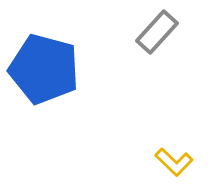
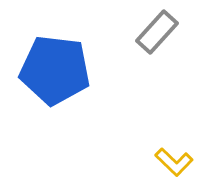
blue pentagon: moved 11 px right, 1 px down; rotated 8 degrees counterclockwise
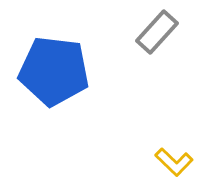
blue pentagon: moved 1 px left, 1 px down
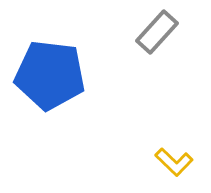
blue pentagon: moved 4 px left, 4 px down
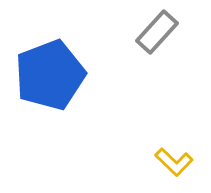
blue pentagon: rotated 28 degrees counterclockwise
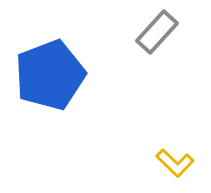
yellow L-shape: moved 1 px right, 1 px down
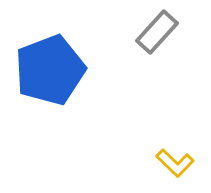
blue pentagon: moved 5 px up
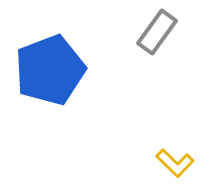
gray rectangle: rotated 6 degrees counterclockwise
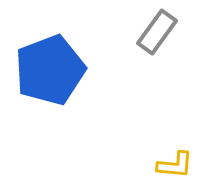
yellow L-shape: moved 2 px down; rotated 39 degrees counterclockwise
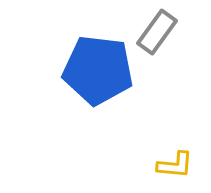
blue pentagon: moved 48 px right; rotated 28 degrees clockwise
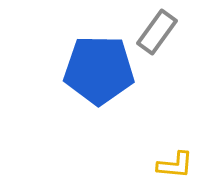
blue pentagon: moved 1 px right; rotated 6 degrees counterclockwise
